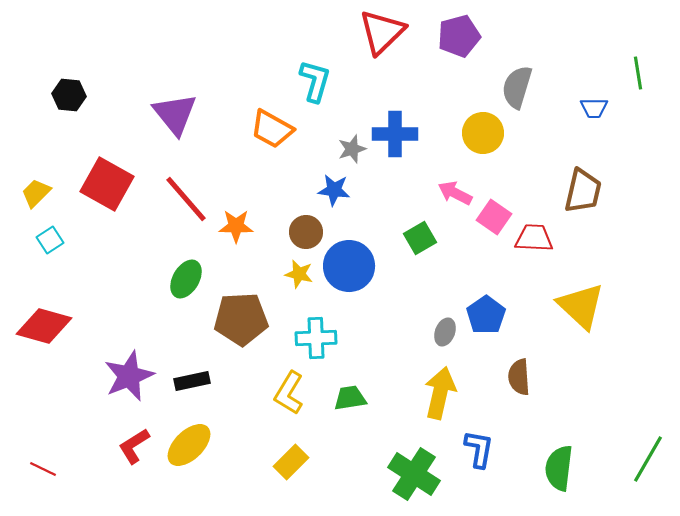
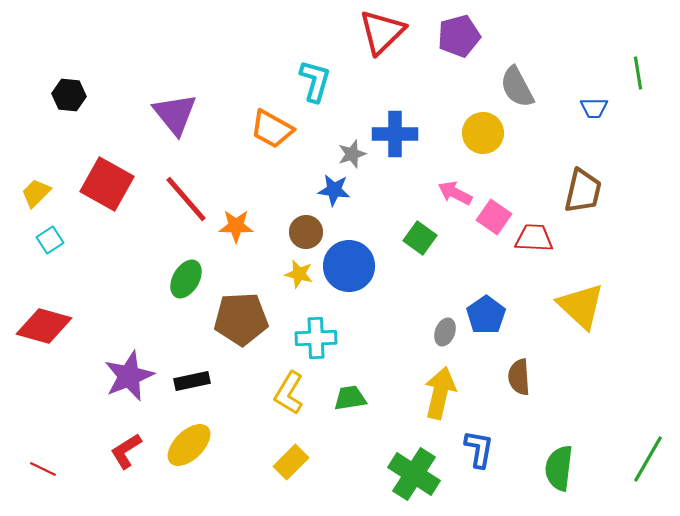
gray semicircle at (517, 87): rotated 45 degrees counterclockwise
gray star at (352, 149): moved 5 px down
green square at (420, 238): rotated 24 degrees counterclockwise
red L-shape at (134, 446): moved 8 px left, 5 px down
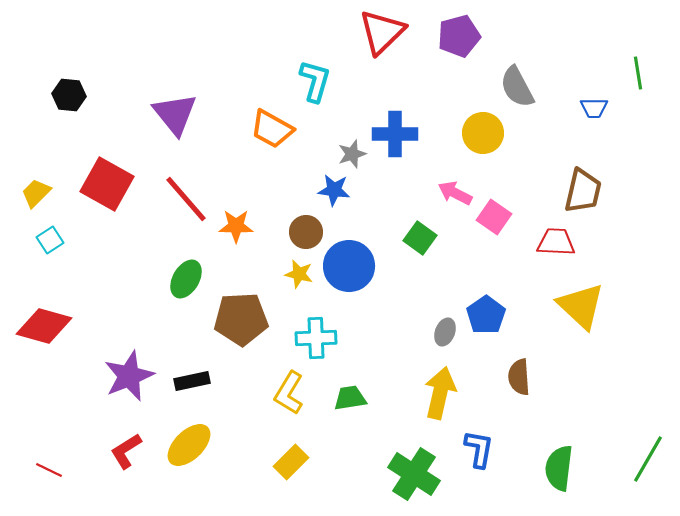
red trapezoid at (534, 238): moved 22 px right, 4 px down
red line at (43, 469): moved 6 px right, 1 px down
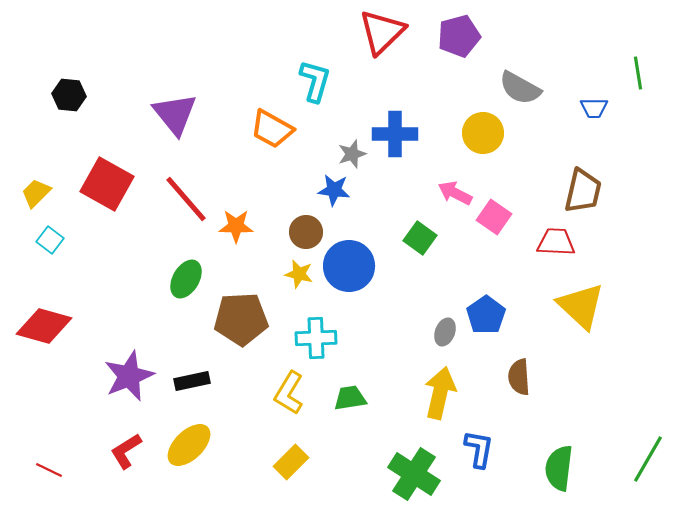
gray semicircle at (517, 87): moved 3 px right, 1 px down; rotated 33 degrees counterclockwise
cyan square at (50, 240): rotated 20 degrees counterclockwise
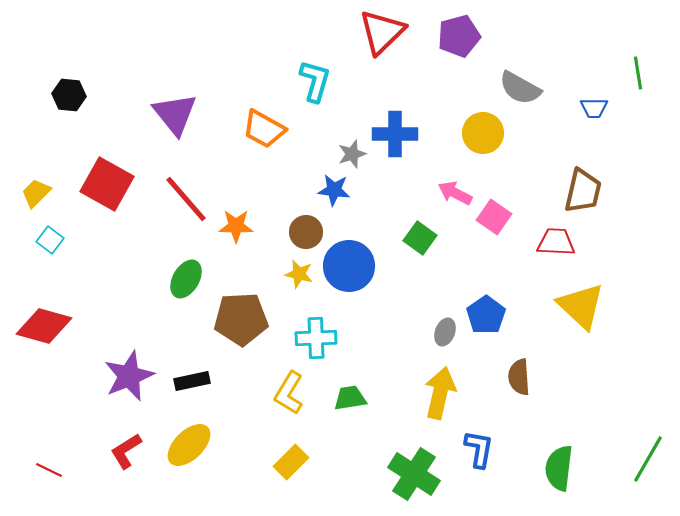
orange trapezoid at (272, 129): moved 8 px left
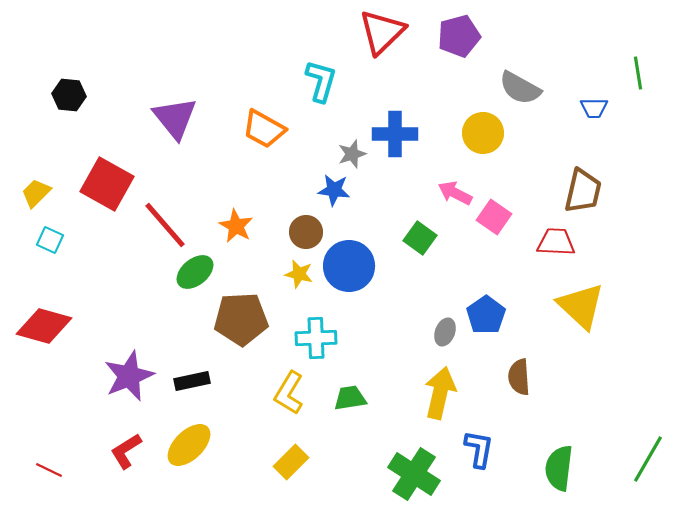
cyan L-shape at (315, 81): moved 6 px right
purple triangle at (175, 114): moved 4 px down
red line at (186, 199): moved 21 px left, 26 px down
orange star at (236, 226): rotated 28 degrees clockwise
cyan square at (50, 240): rotated 12 degrees counterclockwise
green ellipse at (186, 279): moved 9 px right, 7 px up; rotated 21 degrees clockwise
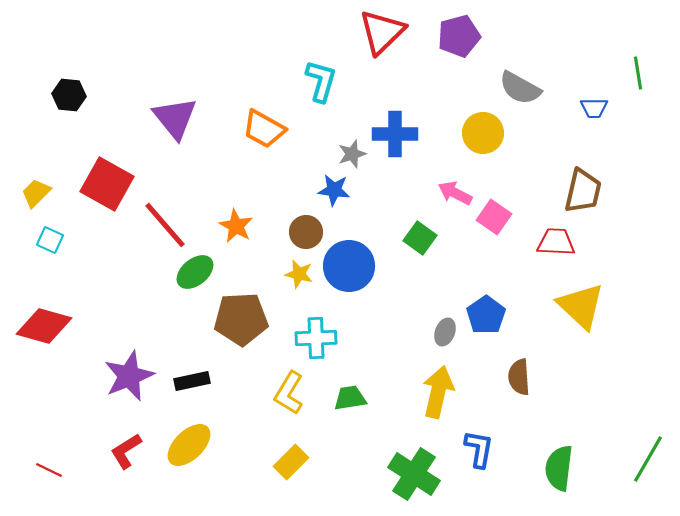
yellow arrow at (440, 393): moved 2 px left, 1 px up
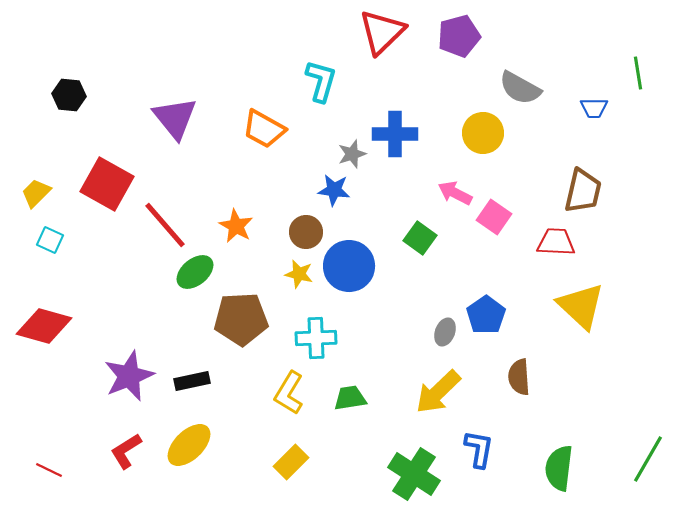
yellow arrow at (438, 392): rotated 147 degrees counterclockwise
